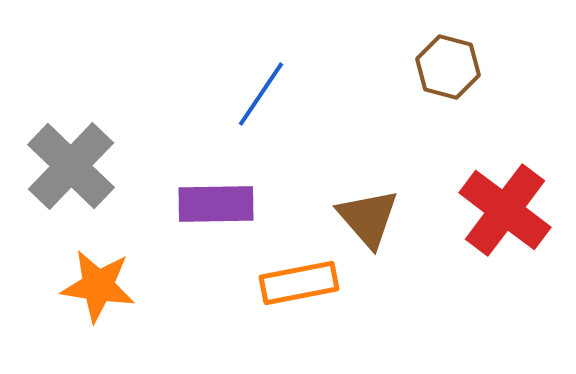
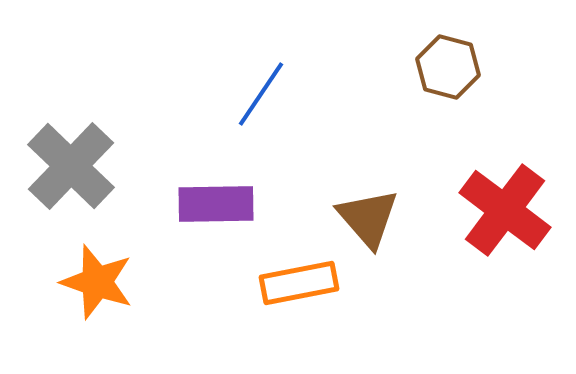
orange star: moved 1 px left, 4 px up; rotated 10 degrees clockwise
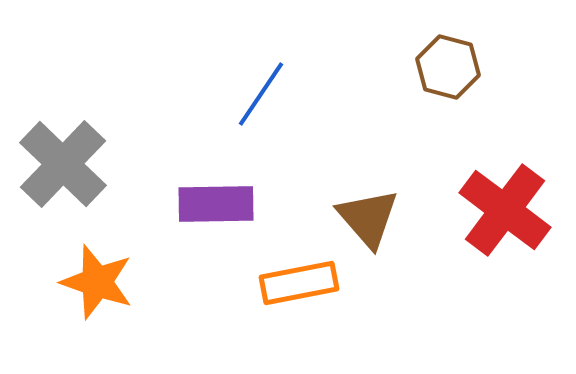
gray cross: moved 8 px left, 2 px up
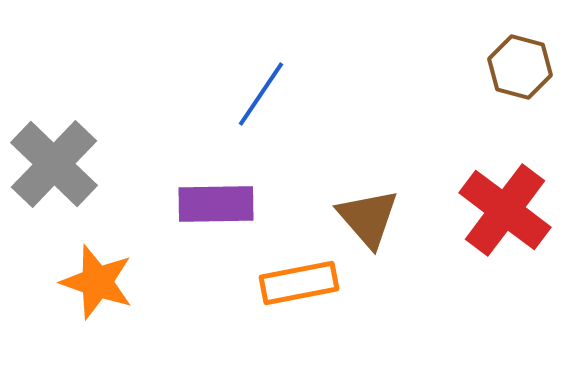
brown hexagon: moved 72 px right
gray cross: moved 9 px left
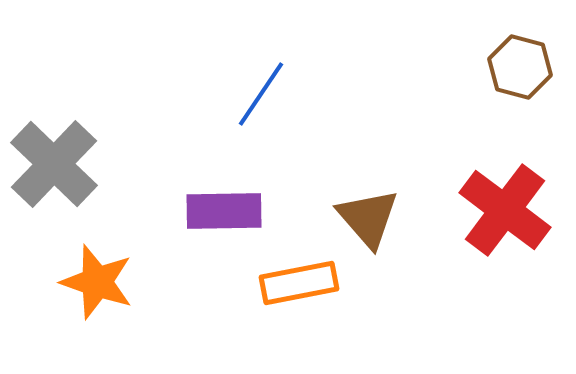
purple rectangle: moved 8 px right, 7 px down
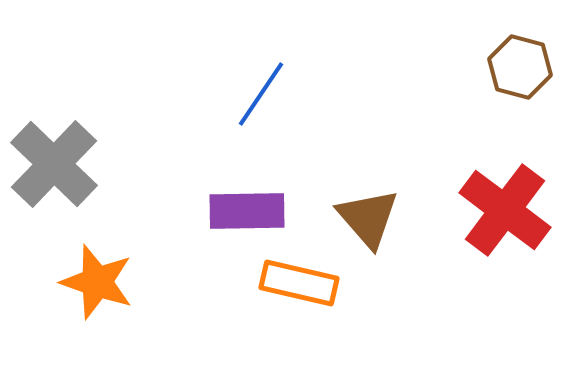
purple rectangle: moved 23 px right
orange rectangle: rotated 24 degrees clockwise
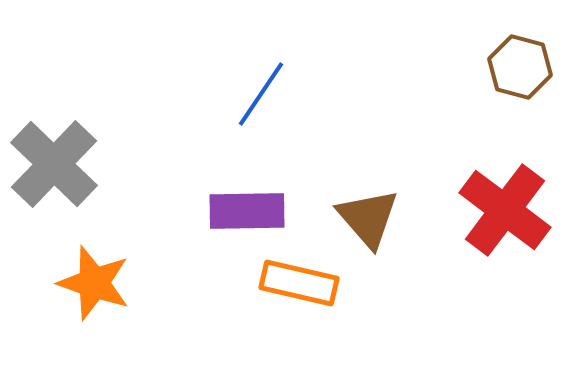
orange star: moved 3 px left, 1 px down
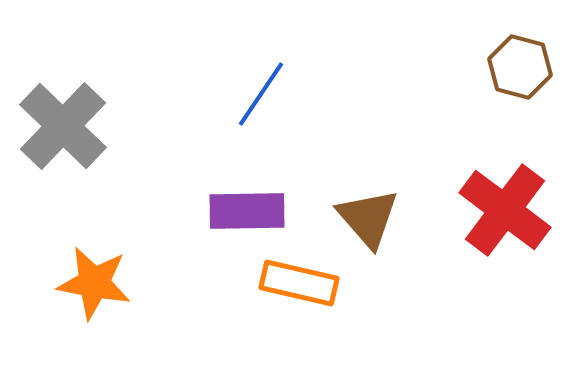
gray cross: moved 9 px right, 38 px up
orange star: rotated 8 degrees counterclockwise
